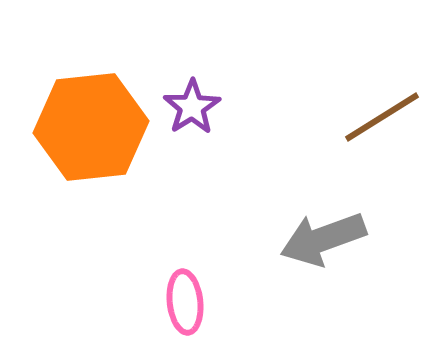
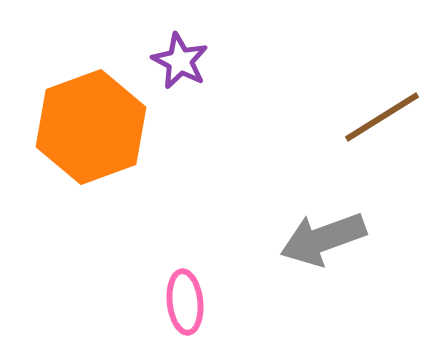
purple star: moved 12 px left, 46 px up; rotated 12 degrees counterclockwise
orange hexagon: rotated 14 degrees counterclockwise
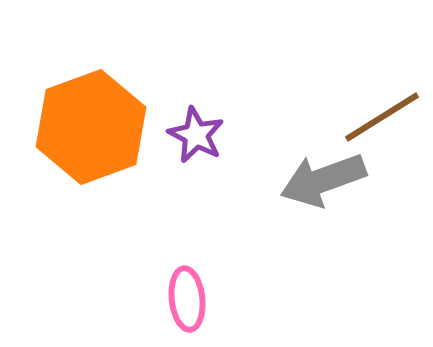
purple star: moved 16 px right, 74 px down
gray arrow: moved 59 px up
pink ellipse: moved 2 px right, 3 px up
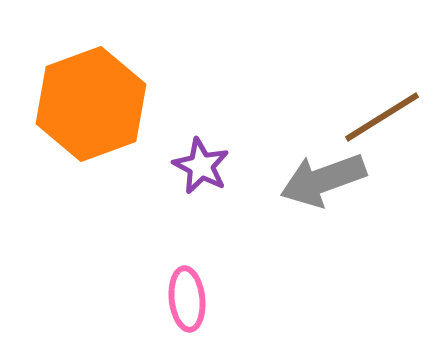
orange hexagon: moved 23 px up
purple star: moved 5 px right, 31 px down
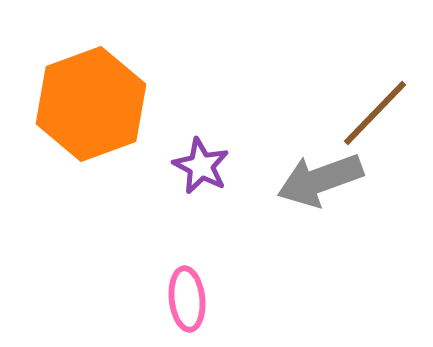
brown line: moved 7 px left, 4 px up; rotated 14 degrees counterclockwise
gray arrow: moved 3 px left
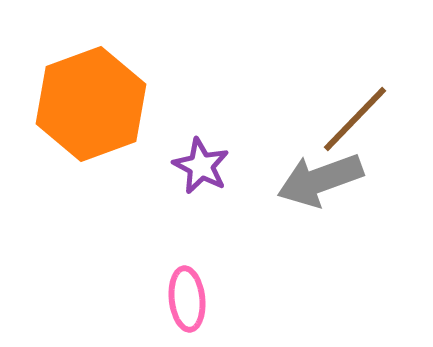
brown line: moved 20 px left, 6 px down
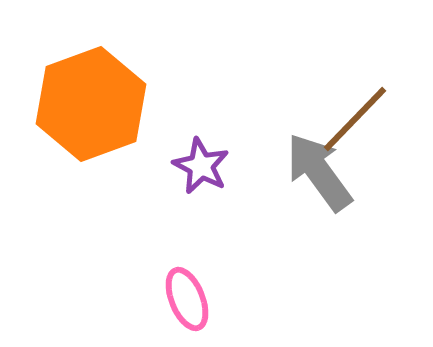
gray arrow: moved 1 px left, 8 px up; rotated 74 degrees clockwise
pink ellipse: rotated 16 degrees counterclockwise
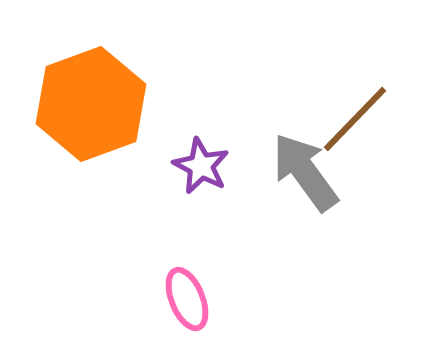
gray arrow: moved 14 px left
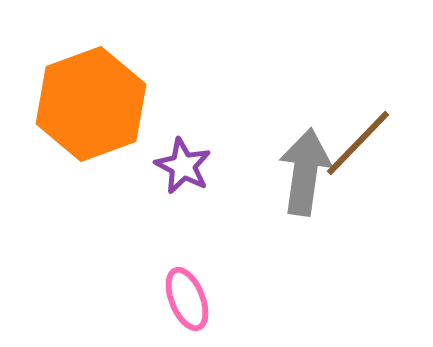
brown line: moved 3 px right, 24 px down
purple star: moved 18 px left
gray arrow: rotated 44 degrees clockwise
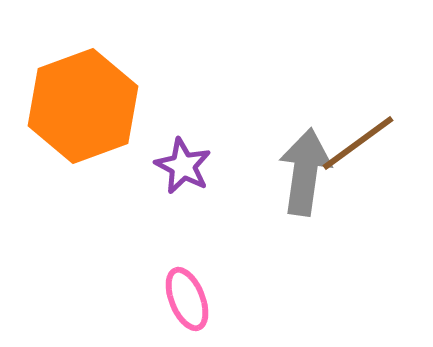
orange hexagon: moved 8 px left, 2 px down
brown line: rotated 10 degrees clockwise
